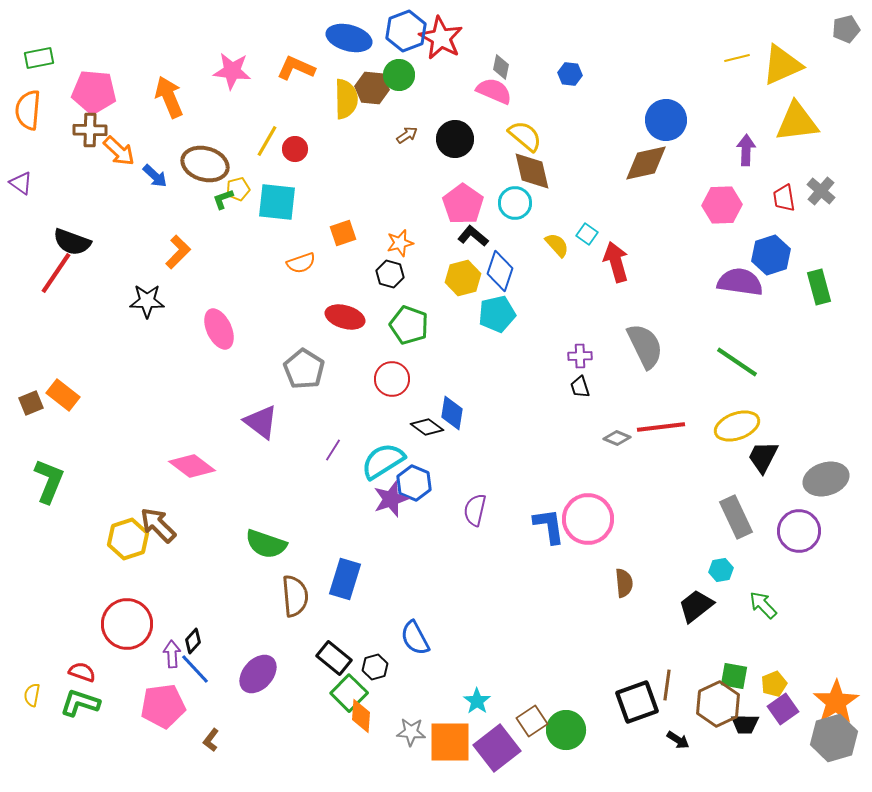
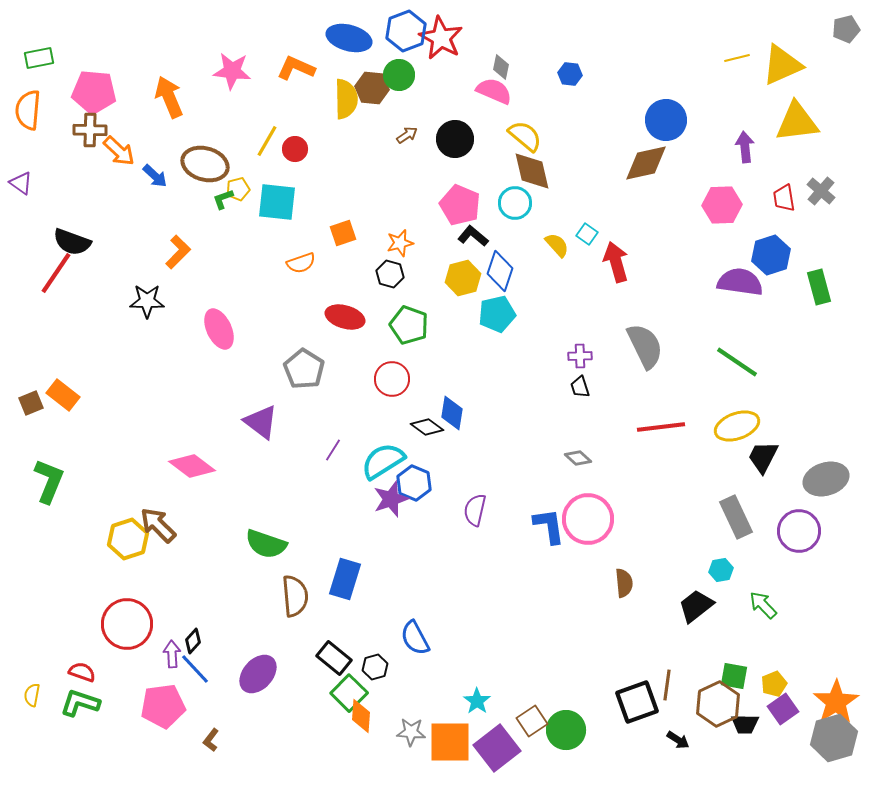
purple arrow at (746, 150): moved 1 px left, 3 px up; rotated 8 degrees counterclockwise
pink pentagon at (463, 204): moved 3 px left, 1 px down; rotated 12 degrees counterclockwise
gray diamond at (617, 438): moved 39 px left, 20 px down; rotated 20 degrees clockwise
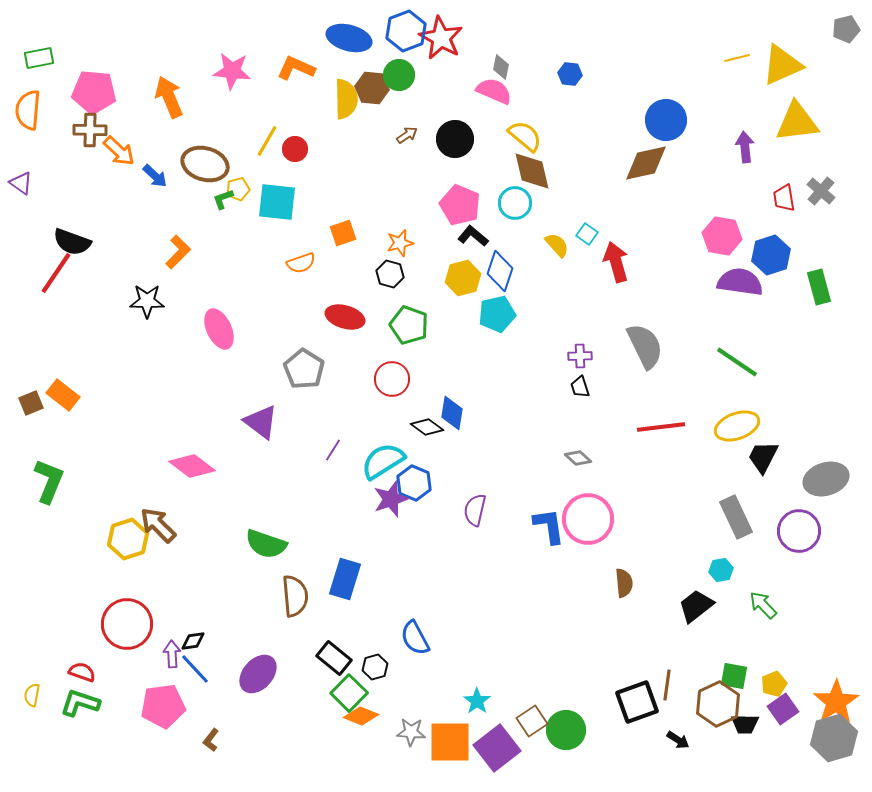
pink hexagon at (722, 205): moved 31 px down; rotated 12 degrees clockwise
black diamond at (193, 641): rotated 40 degrees clockwise
orange diamond at (361, 716): rotated 72 degrees counterclockwise
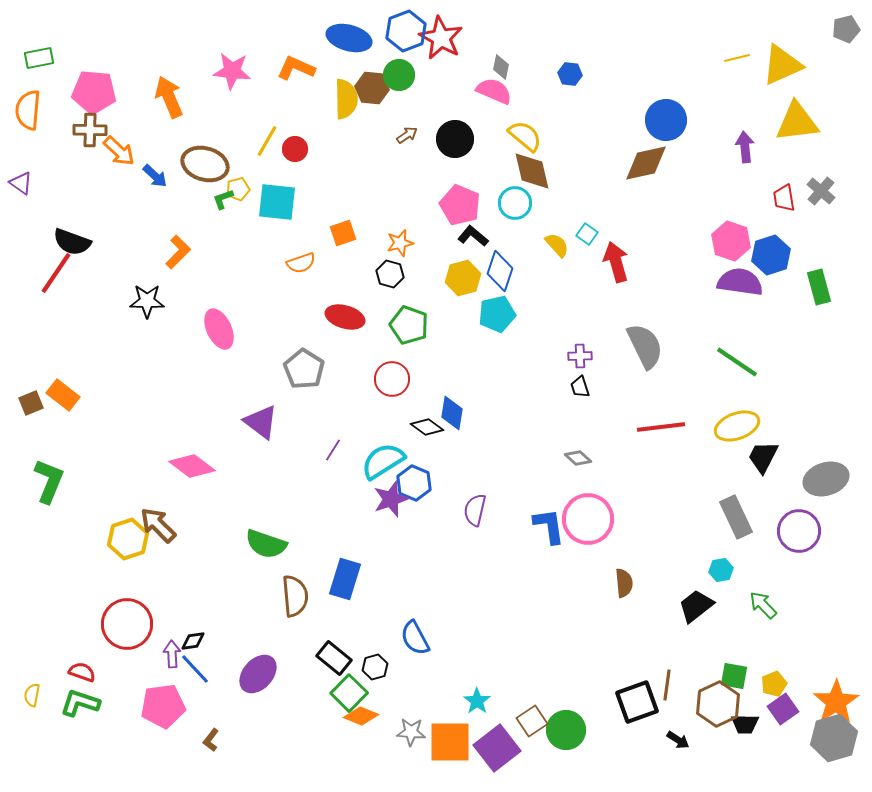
pink hexagon at (722, 236): moved 9 px right, 5 px down; rotated 9 degrees clockwise
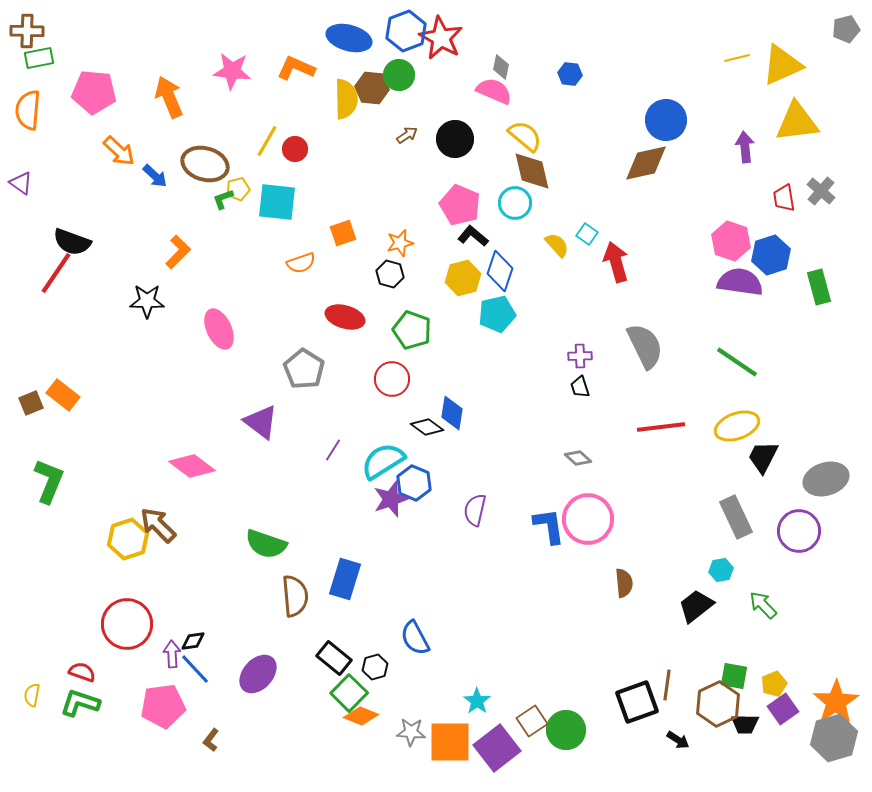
brown cross at (90, 130): moved 63 px left, 99 px up
green pentagon at (409, 325): moved 3 px right, 5 px down
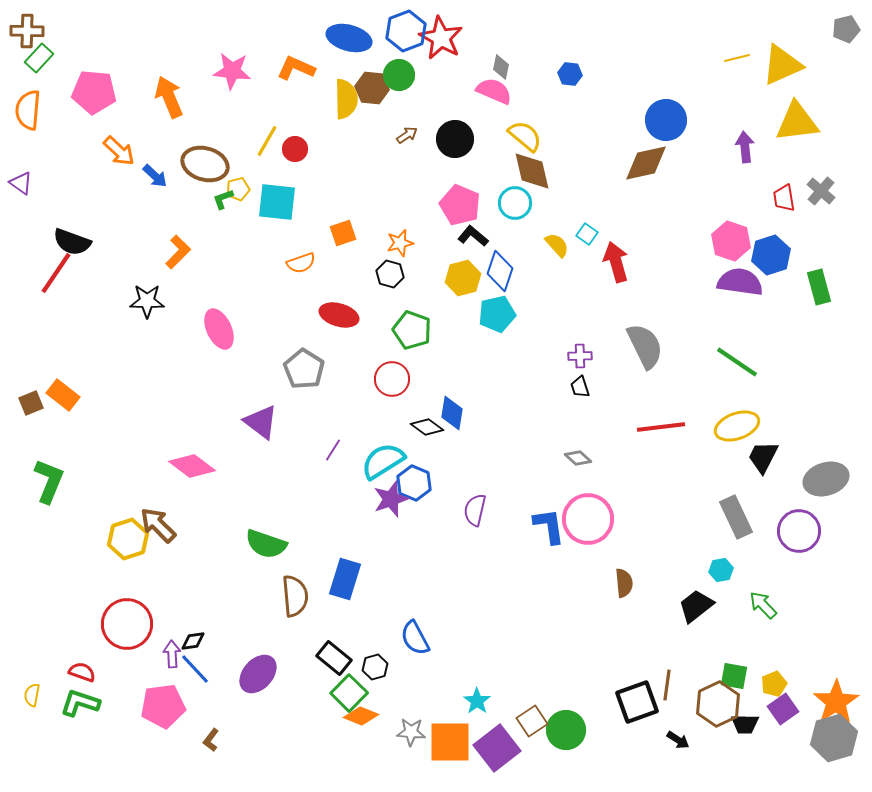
green rectangle at (39, 58): rotated 36 degrees counterclockwise
red ellipse at (345, 317): moved 6 px left, 2 px up
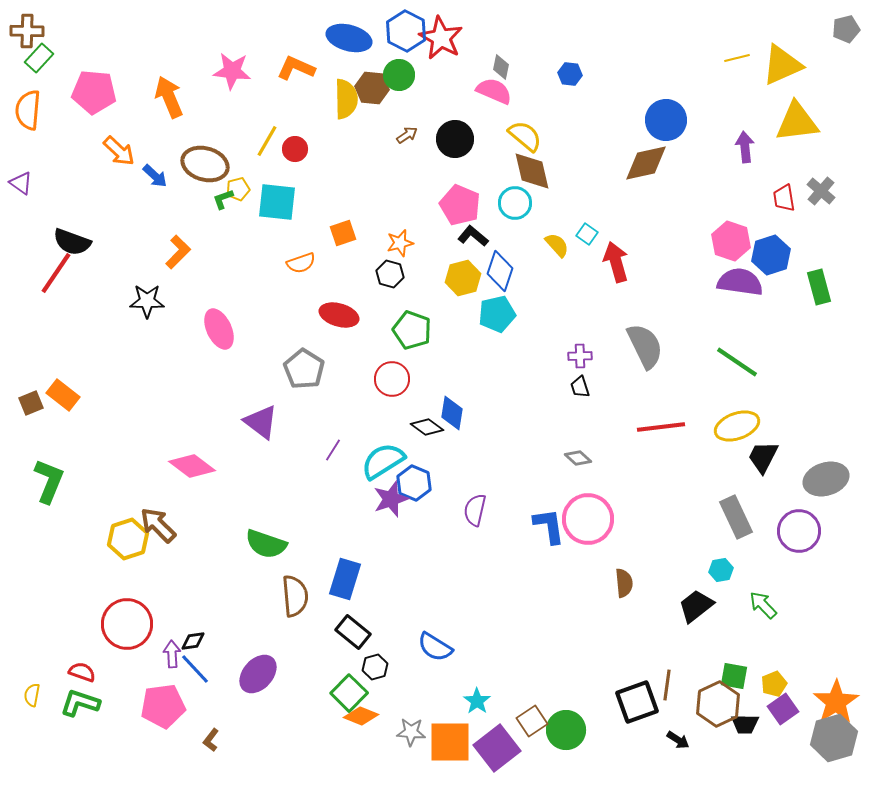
blue hexagon at (406, 31): rotated 12 degrees counterclockwise
blue semicircle at (415, 638): moved 20 px right, 9 px down; rotated 30 degrees counterclockwise
black rectangle at (334, 658): moved 19 px right, 26 px up
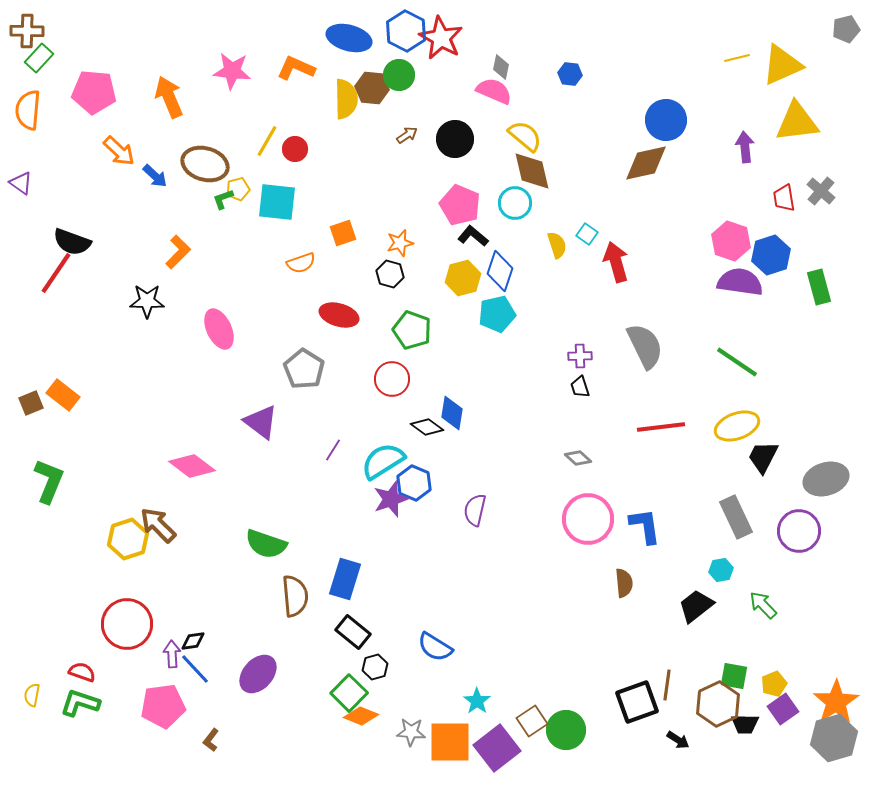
yellow semicircle at (557, 245): rotated 24 degrees clockwise
blue L-shape at (549, 526): moved 96 px right
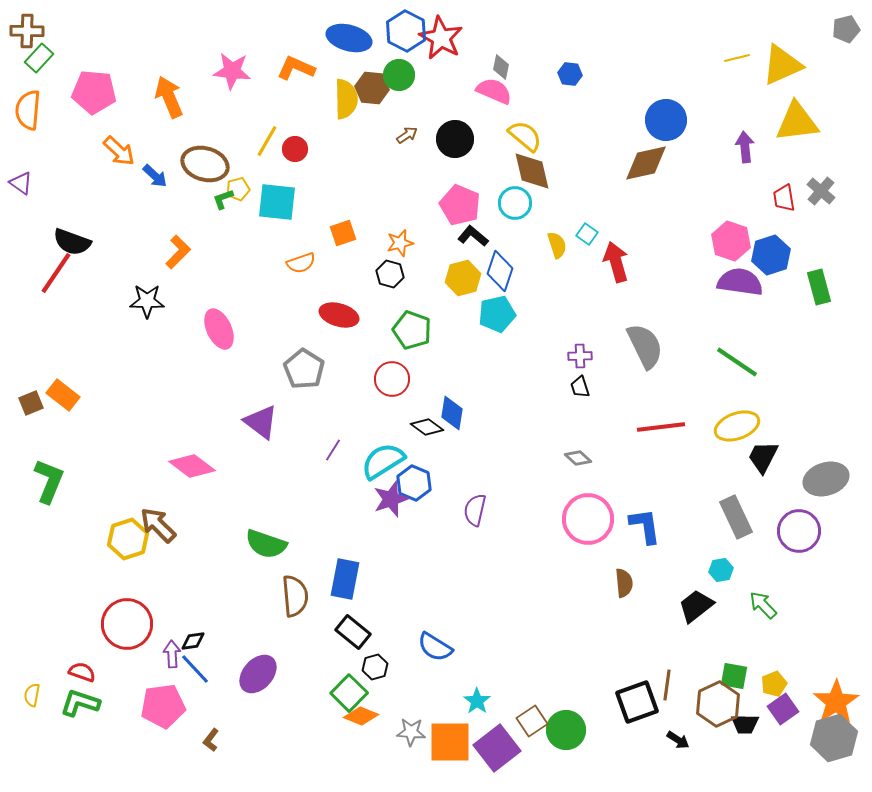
blue rectangle at (345, 579): rotated 6 degrees counterclockwise
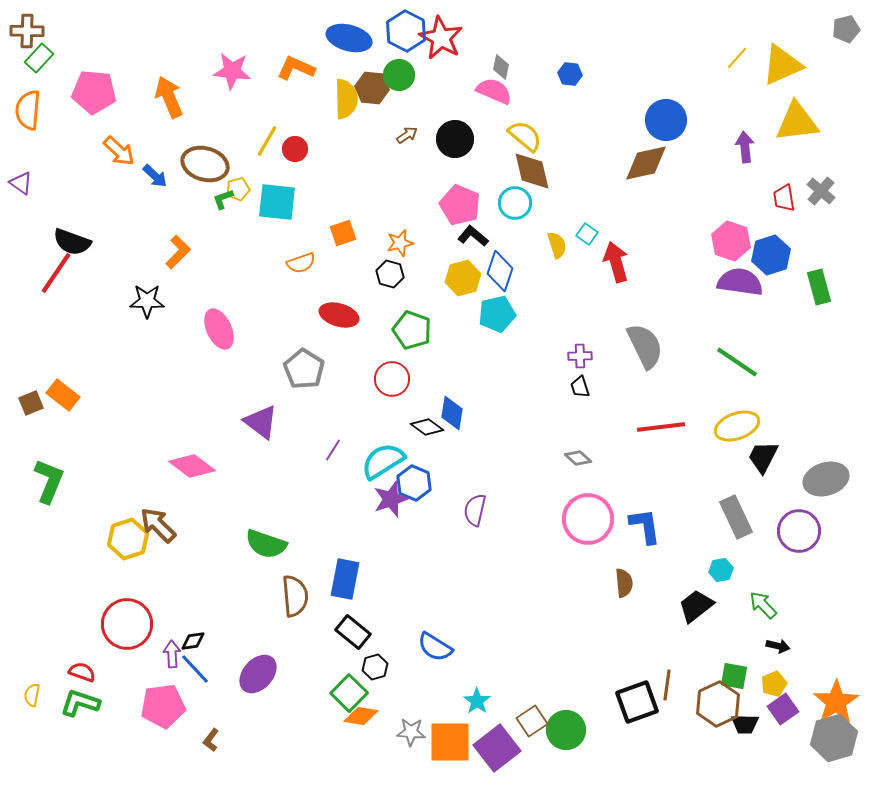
yellow line at (737, 58): rotated 35 degrees counterclockwise
orange diamond at (361, 716): rotated 12 degrees counterclockwise
black arrow at (678, 740): moved 100 px right, 94 px up; rotated 20 degrees counterclockwise
